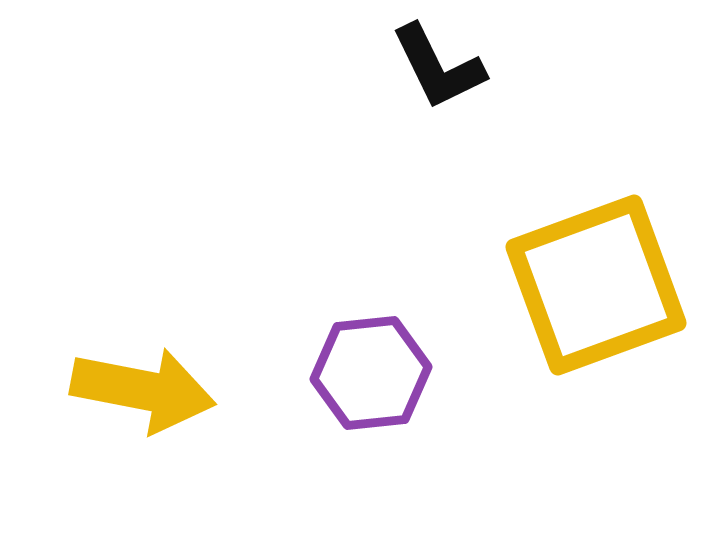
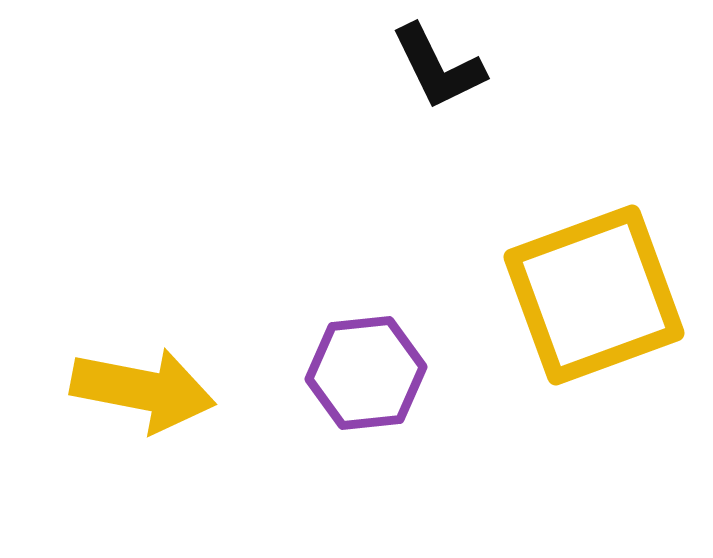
yellow square: moved 2 px left, 10 px down
purple hexagon: moved 5 px left
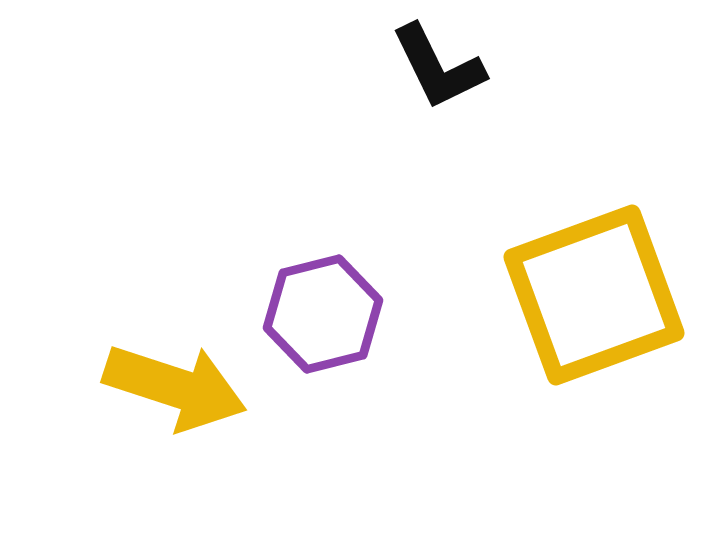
purple hexagon: moved 43 px left, 59 px up; rotated 8 degrees counterclockwise
yellow arrow: moved 32 px right, 3 px up; rotated 7 degrees clockwise
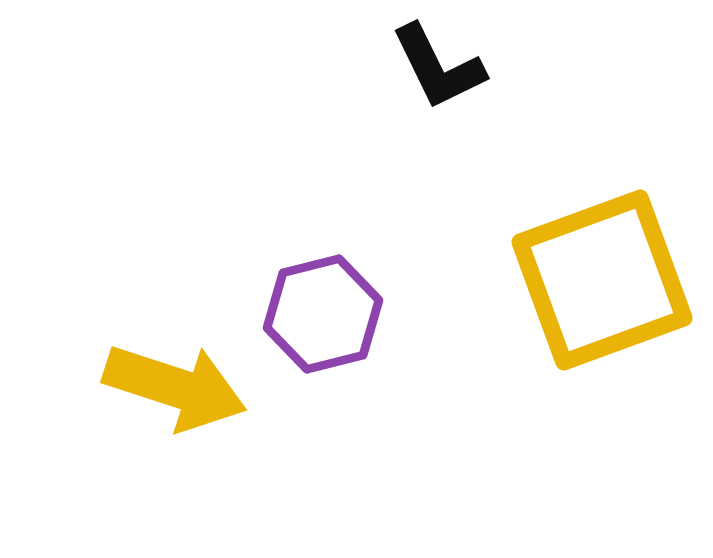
yellow square: moved 8 px right, 15 px up
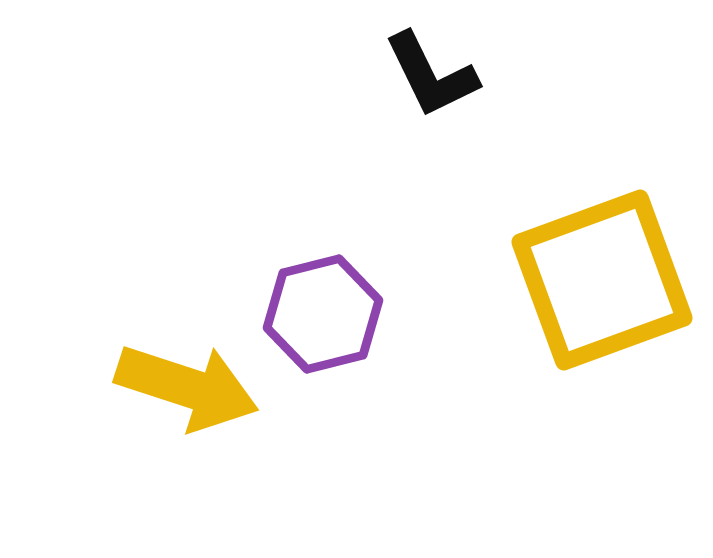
black L-shape: moved 7 px left, 8 px down
yellow arrow: moved 12 px right
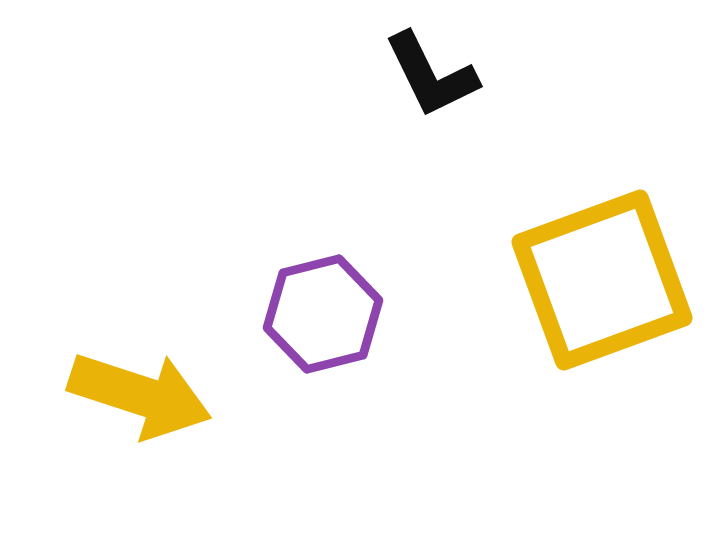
yellow arrow: moved 47 px left, 8 px down
